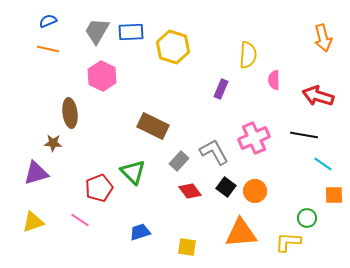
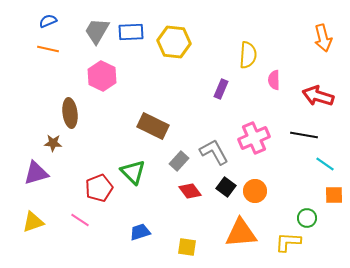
yellow hexagon: moved 1 px right, 5 px up; rotated 12 degrees counterclockwise
cyan line: moved 2 px right
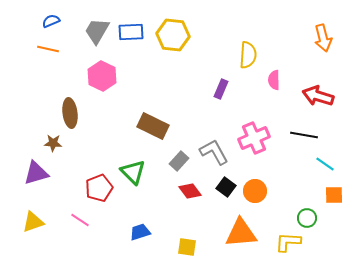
blue semicircle: moved 3 px right
yellow hexagon: moved 1 px left, 7 px up
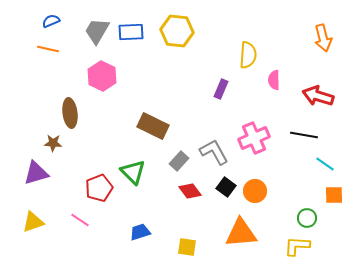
yellow hexagon: moved 4 px right, 4 px up
yellow L-shape: moved 9 px right, 4 px down
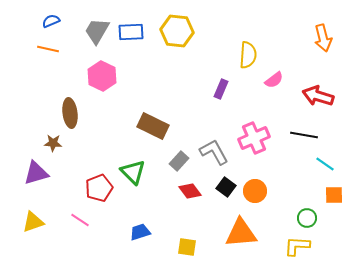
pink semicircle: rotated 126 degrees counterclockwise
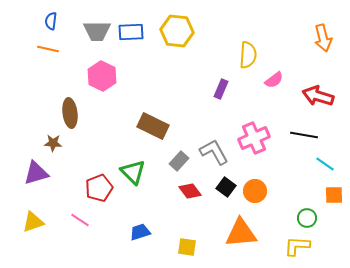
blue semicircle: rotated 60 degrees counterclockwise
gray trapezoid: rotated 120 degrees counterclockwise
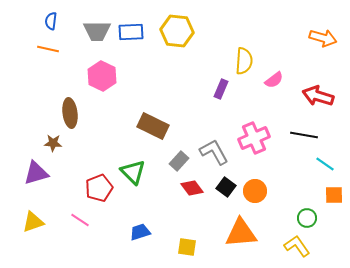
orange arrow: rotated 60 degrees counterclockwise
yellow semicircle: moved 4 px left, 6 px down
red diamond: moved 2 px right, 3 px up
yellow L-shape: rotated 52 degrees clockwise
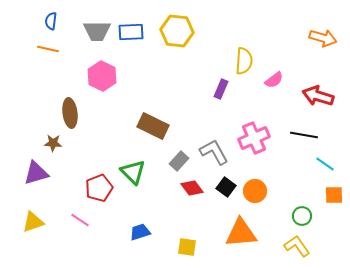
green circle: moved 5 px left, 2 px up
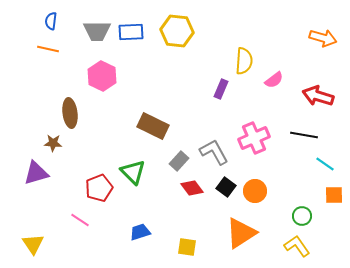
yellow triangle: moved 22 px down; rotated 45 degrees counterclockwise
orange triangle: rotated 28 degrees counterclockwise
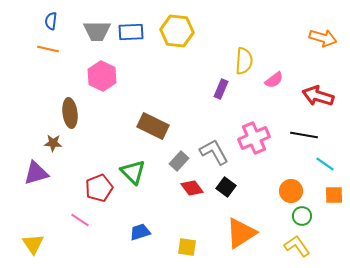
orange circle: moved 36 px right
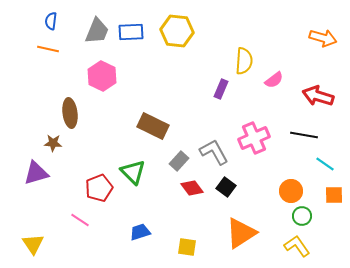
gray trapezoid: rotated 68 degrees counterclockwise
